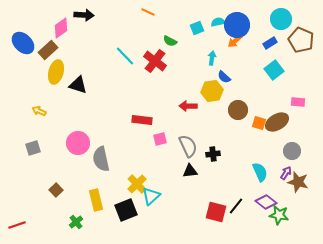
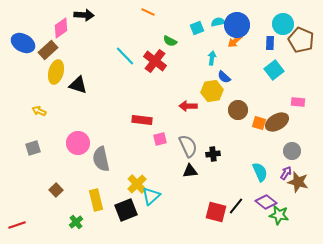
cyan circle at (281, 19): moved 2 px right, 5 px down
blue ellipse at (23, 43): rotated 15 degrees counterclockwise
blue rectangle at (270, 43): rotated 56 degrees counterclockwise
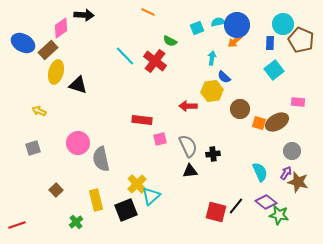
brown circle at (238, 110): moved 2 px right, 1 px up
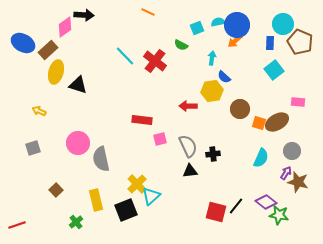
pink diamond at (61, 28): moved 4 px right, 1 px up
brown pentagon at (301, 40): moved 1 px left, 2 px down
green semicircle at (170, 41): moved 11 px right, 4 px down
cyan semicircle at (260, 172): moved 1 px right, 14 px up; rotated 48 degrees clockwise
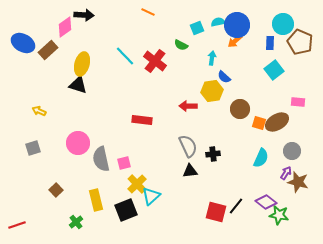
yellow ellipse at (56, 72): moved 26 px right, 8 px up
pink square at (160, 139): moved 36 px left, 24 px down
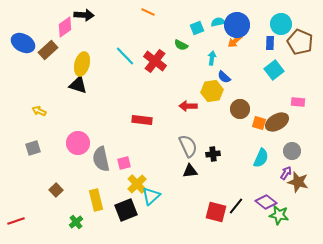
cyan circle at (283, 24): moved 2 px left
red line at (17, 225): moved 1 px left, 4 px up
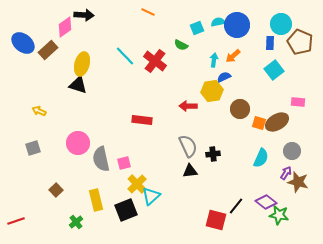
orange arrow at (235, 41): moved 2 px left, 15 px down
blue ellipse at (23, 43): rotated 10 degrees clockwise
cyan arrow at (212, 58): moved 2 px right, 2 px down
blue semicircle at (224, 77): rotated 112 degrees clockwise
red square at (216, 212): moved 8 px down
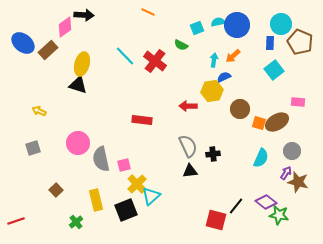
pink square at (124, 163): moved 2 px down
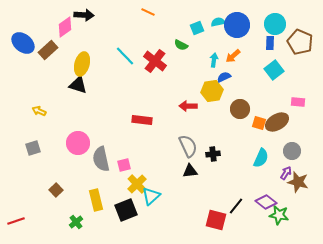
cyan circle at (281, 24): moved 6 px left
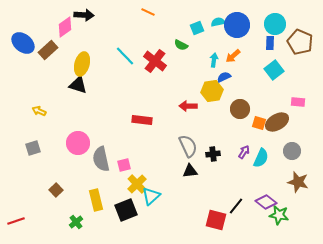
purple arrow at (286, 173): moved 42 px left, 21 px up
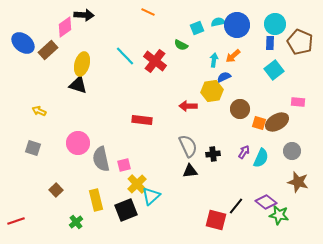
gray square at (33, 148): rotated 35 degrees clockwise
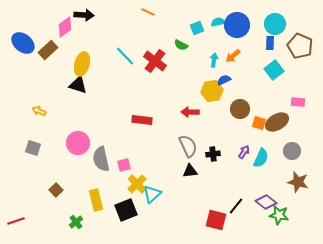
brown pentagon at (300, 42): moved 4 px down
blue semicircle at (224, 77): moved 3 px down
red arrow at (188, 106): moved 2 px right, 6 px down
cyan triangle at (151, 196): moved 1 px right, 2 px up
